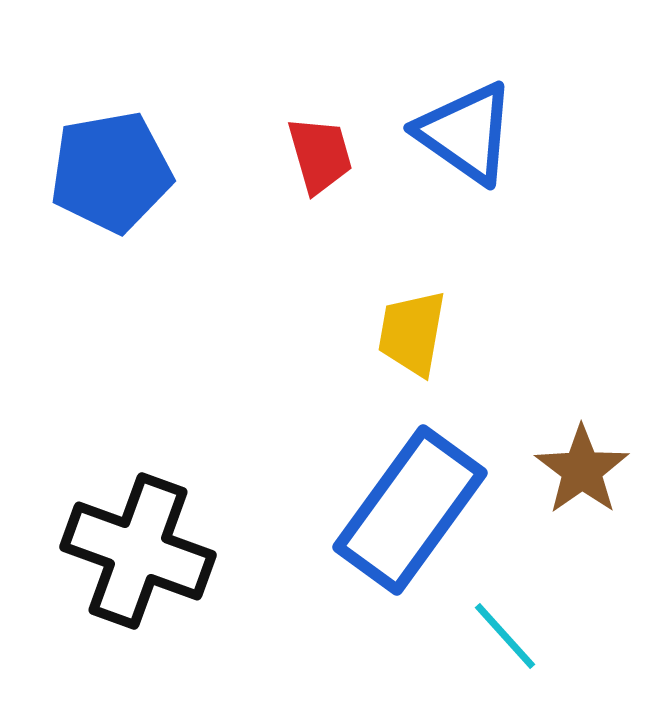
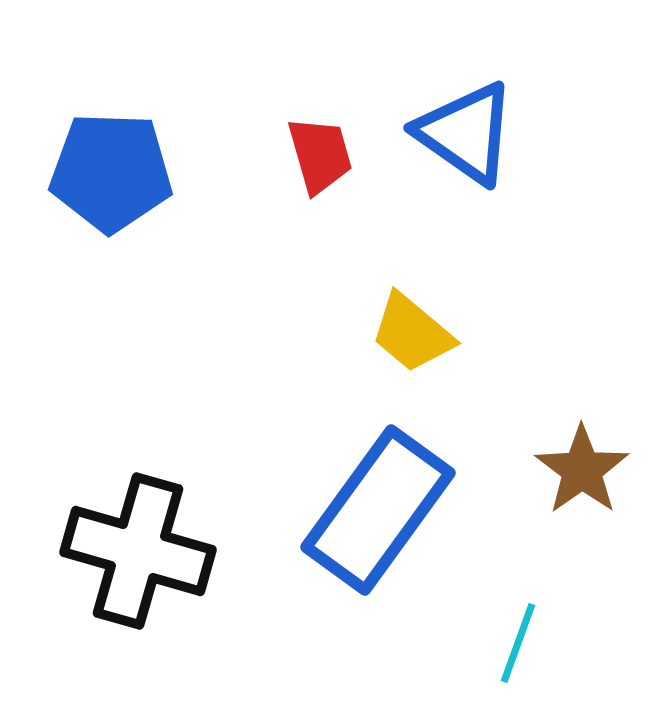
blue pentagon: rotated 12 degrees clockwise
yellow trapezoid: rotated 60 degrees counterclockwise
blue rectangle: moved 32 px left
black cross: rotated 4 degrees counterclockwise
cyan line: moved 13 px right, 7 px down; rotated 62 degrees clockwise
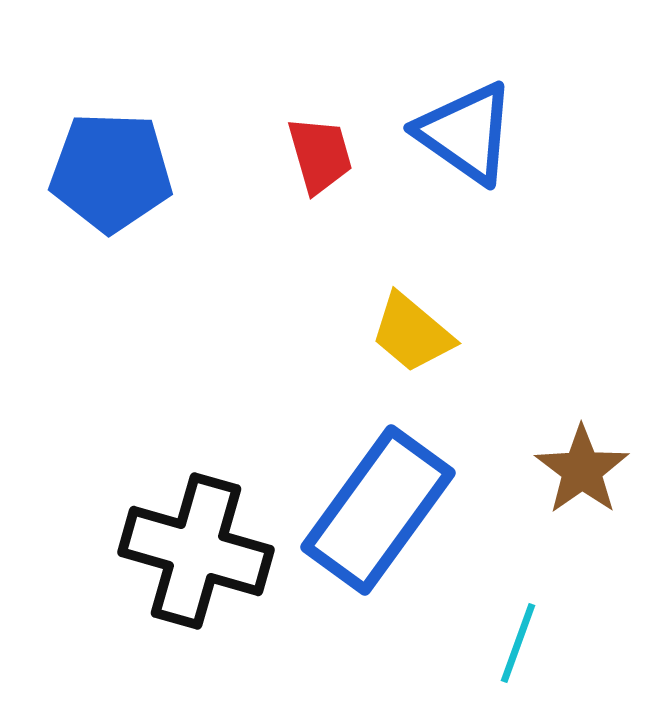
black cross: moved 58 px right
